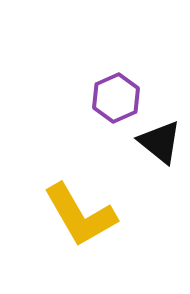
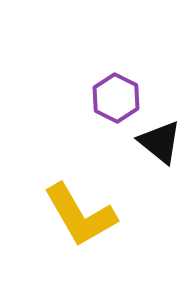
purple hexagon: rotated 9 degrees counterclockwise
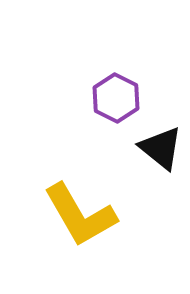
black triangle: moved 1 px right, 6 px down
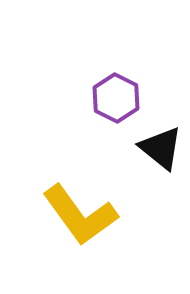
yellow L-shape: rotated 6 degrees counterclockwise
